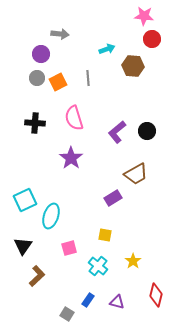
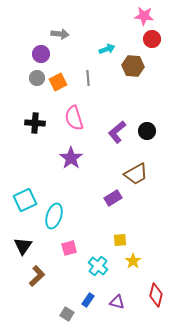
cyan ellipse: moved 3 px right
yellow square: moved 15 px right, 5 px down; rotated 16 degrees counterclockwise
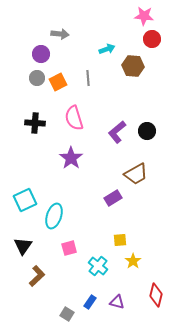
blue rectangle: moved 2 px right, 2 px down
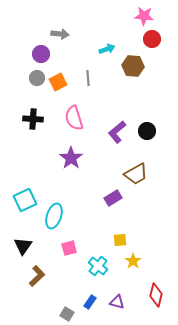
black cross: moved 2 px left, 4 px up
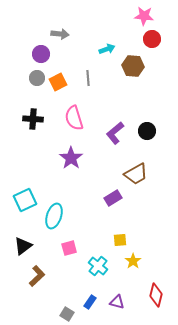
purple L-shape: moved 2 px left, 1 px down
black triangle: rotated 18 degrees clockwise
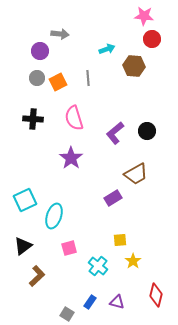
purple circle: moved 1 px left, 3 px up
brown hexagon: moved 1 px right
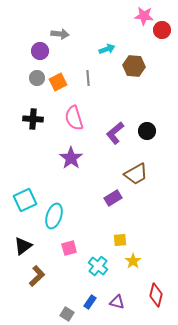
red circle: moved 10 px right, 9 px up
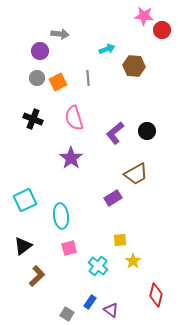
black cross: rotated 18 degrees clockwise
cyan ellipse: moved 7 px right; rotated 25 degrees counterclockwise
purple triangle: moved 6 px left, 8 px down; rotated 21 degrees clockwise
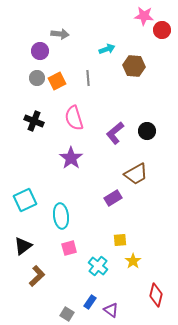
orange square: moved 1 px left, 1 px up
black cross: moved 1 px right, 2 px down
